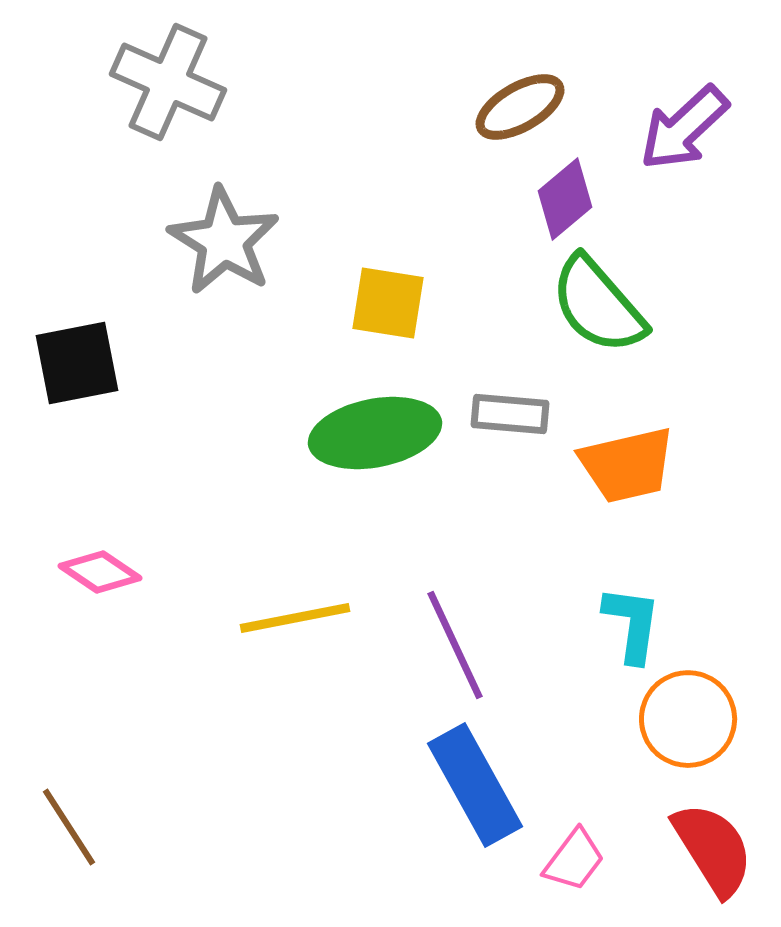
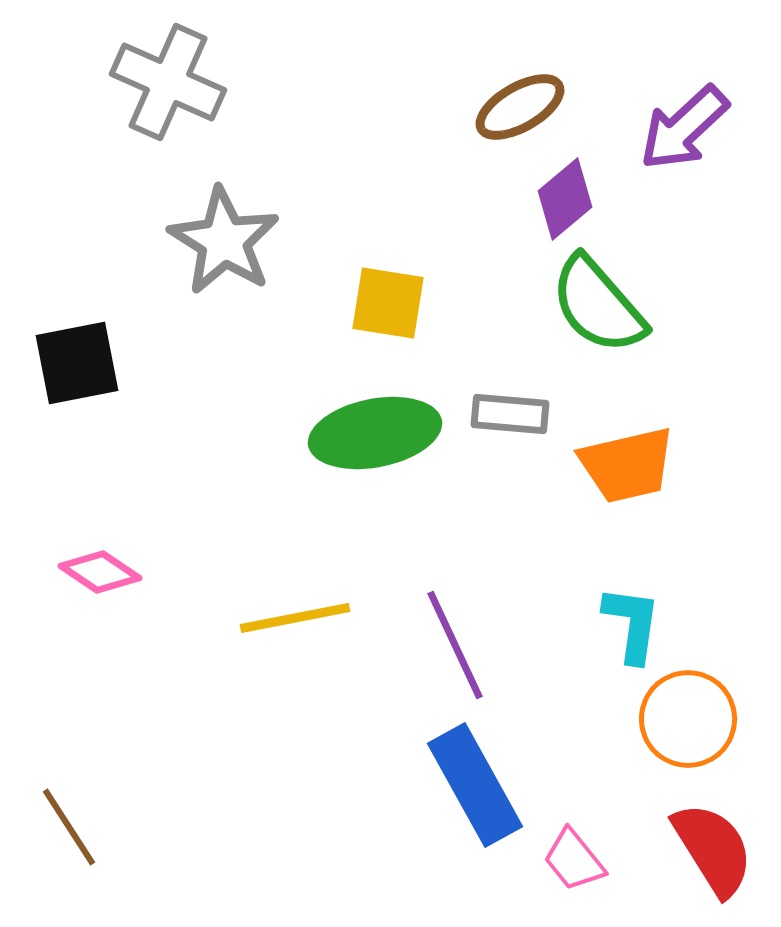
pink trapezoid: rotated 104 degrees clockwise
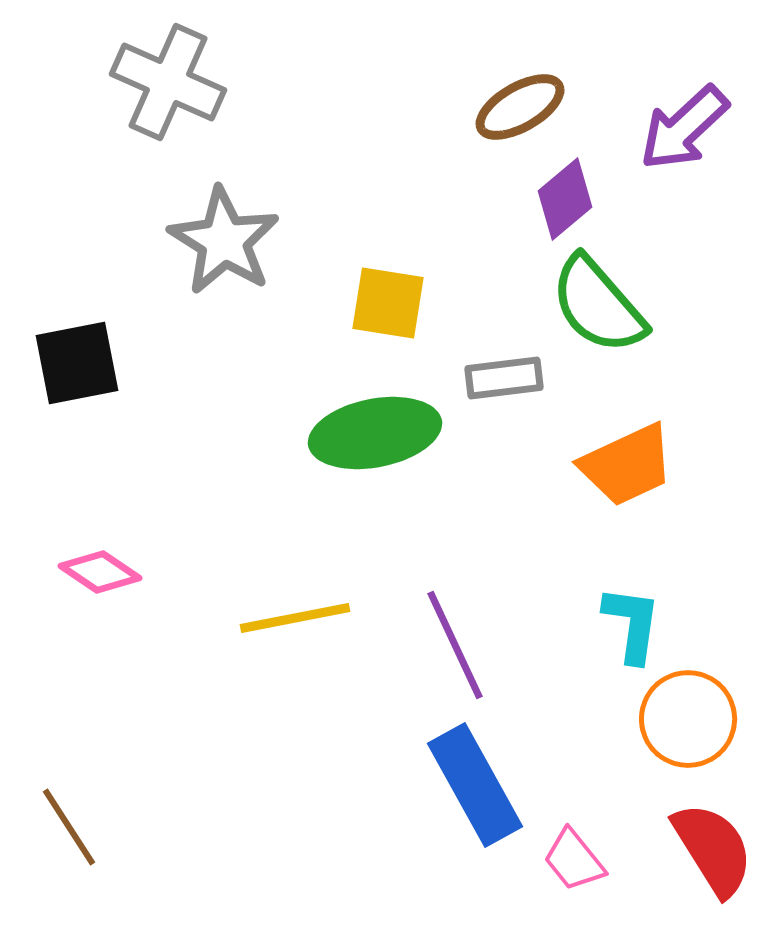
gray rectangle: moved 6 px left, 36 px up; rotated 12 degrees counterclockwise
orange trapezoid: rotated 12 degrees counterclockwise
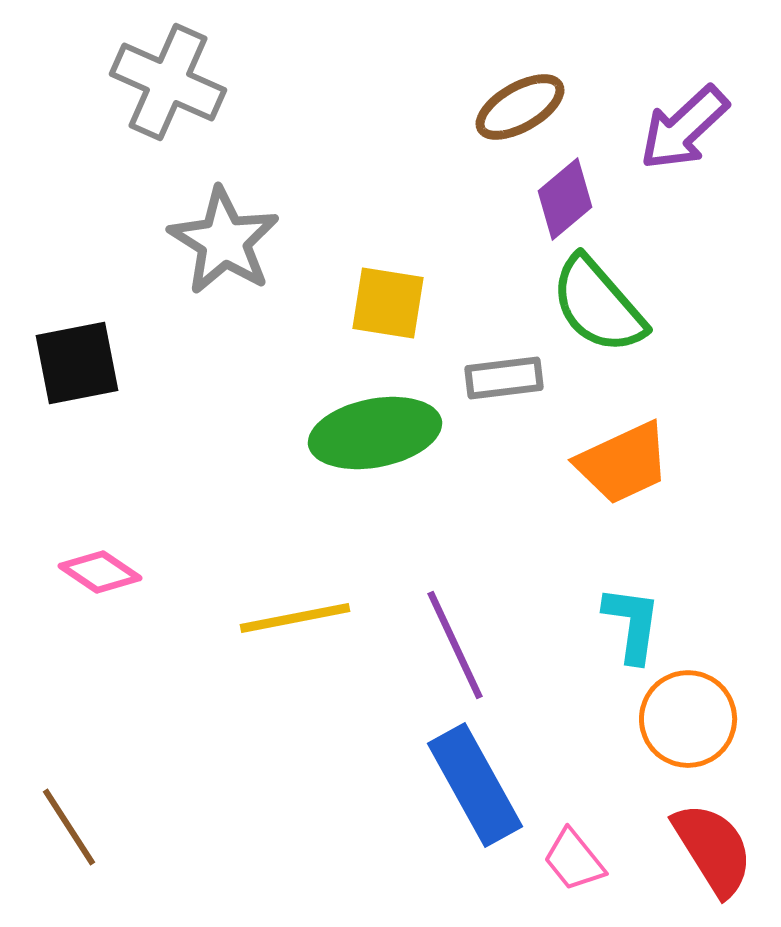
orange trapezoid: moved 4 px left, 2 px up
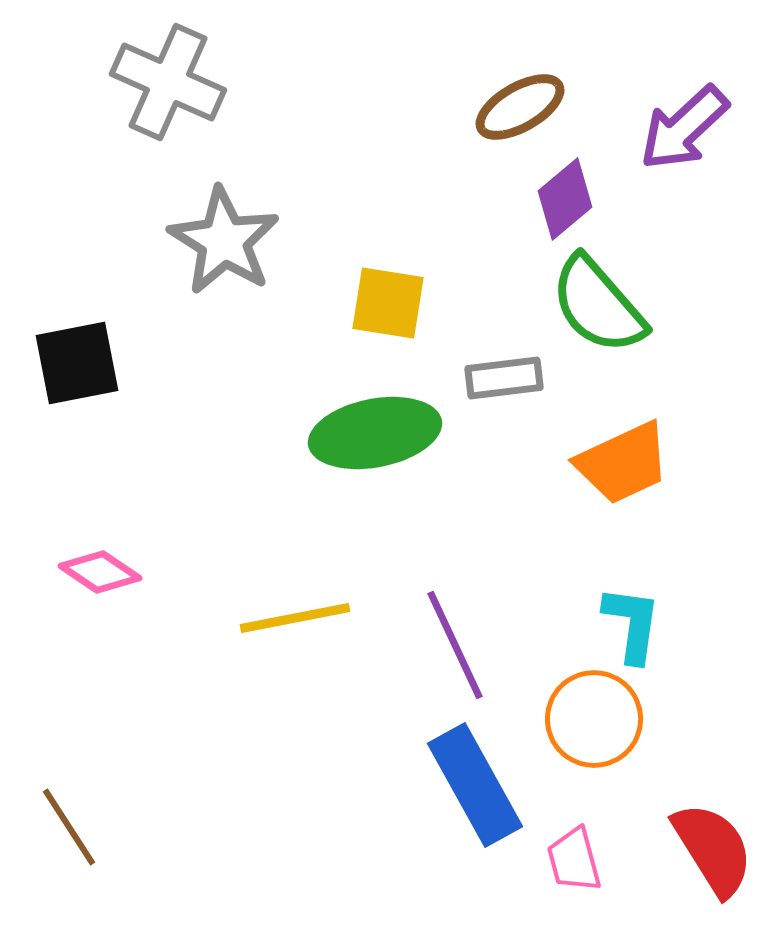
orange circle: moved 94 px left
pink trapezoid: rotated 24 degrees clockwise
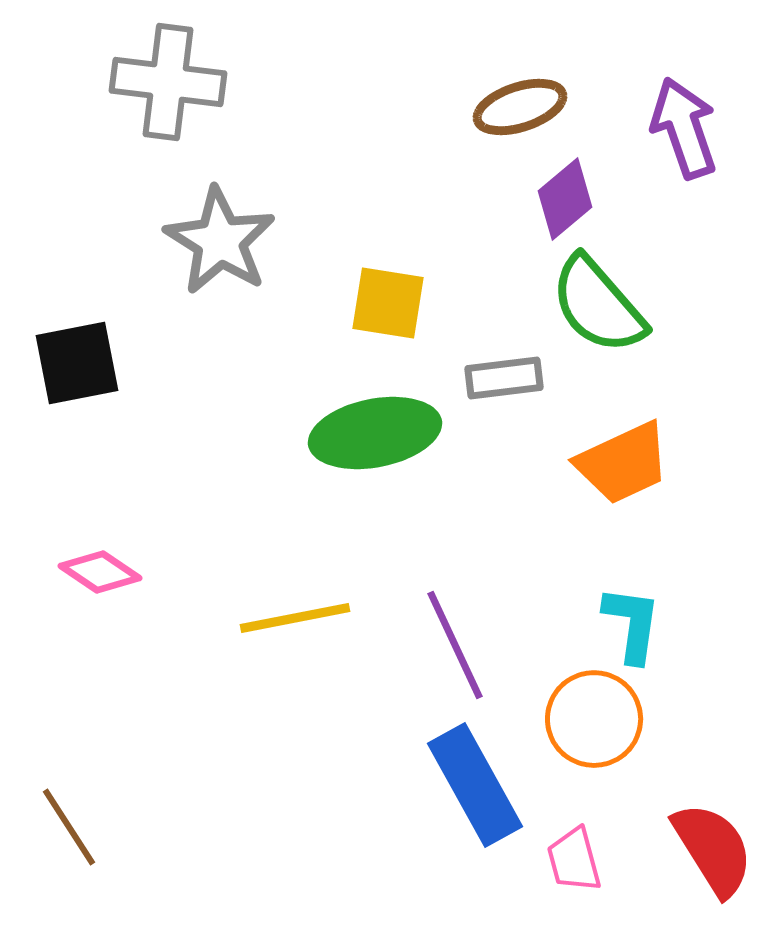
gray cross: rotated 17 degrees counterclockwise
brown ellipse: rotated 12 degrees clockwise
purple arrow: rotated 114 degrees clockwise
gray star: moved 4 px left
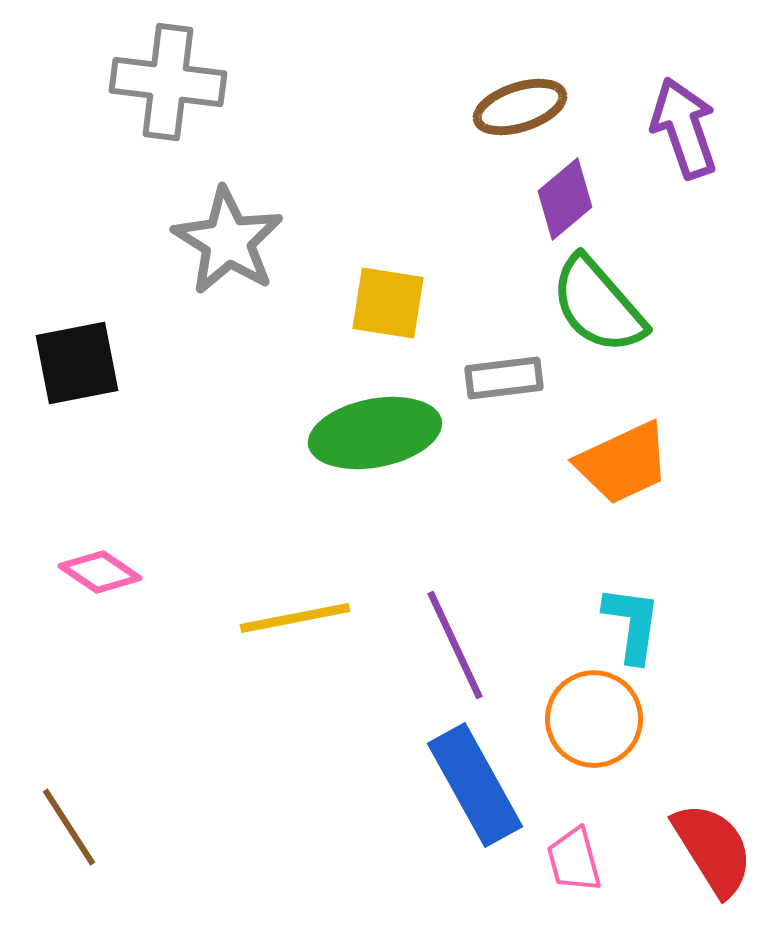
gray star: moved 8 px right
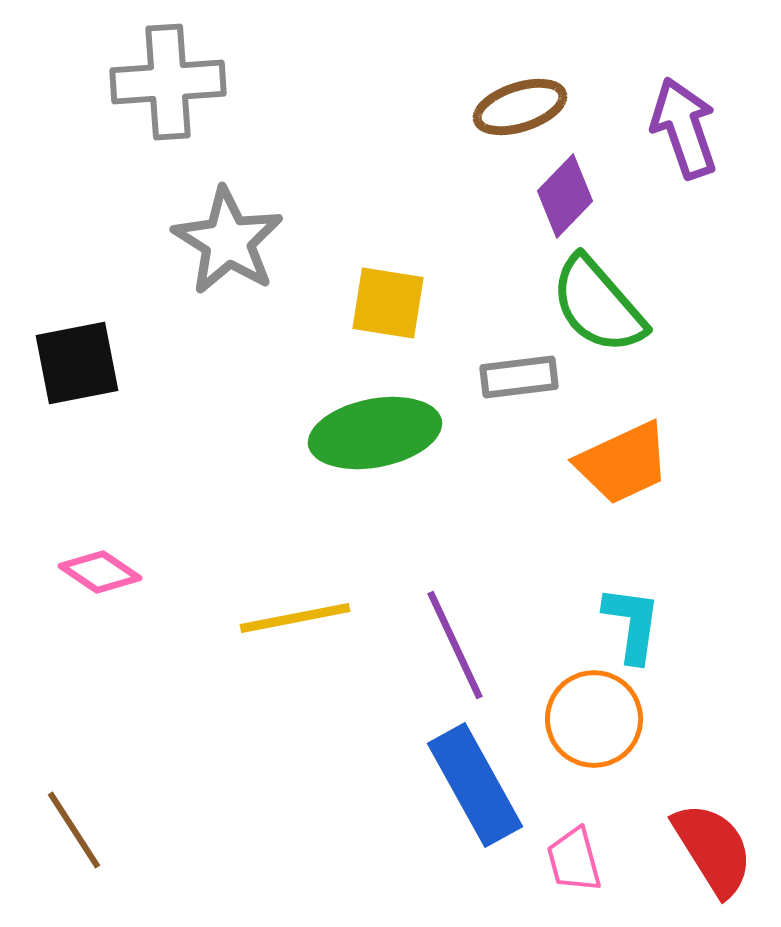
gray cross: rotated 11 degrees counterclockwise
purple diamond: moved 3 px up; rotated 6 degrees counterclockwise
gray rectangle: moved 15 px right, 1 px up
brown line: moved 5 px right, 3 px down
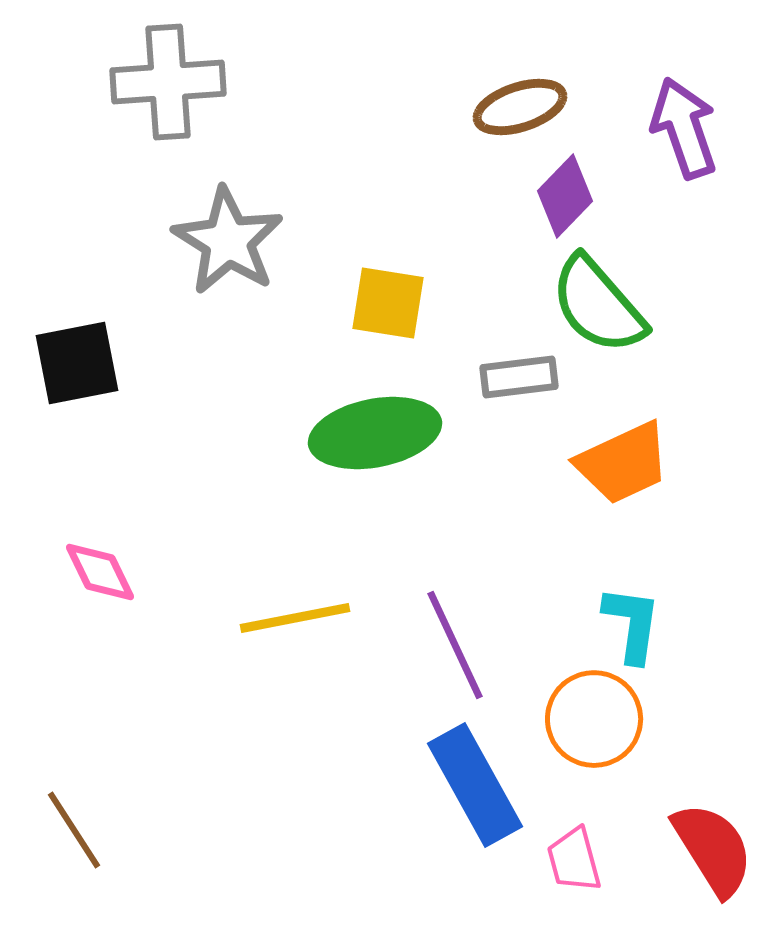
pink diamond: rotated 30 degrees clockwise
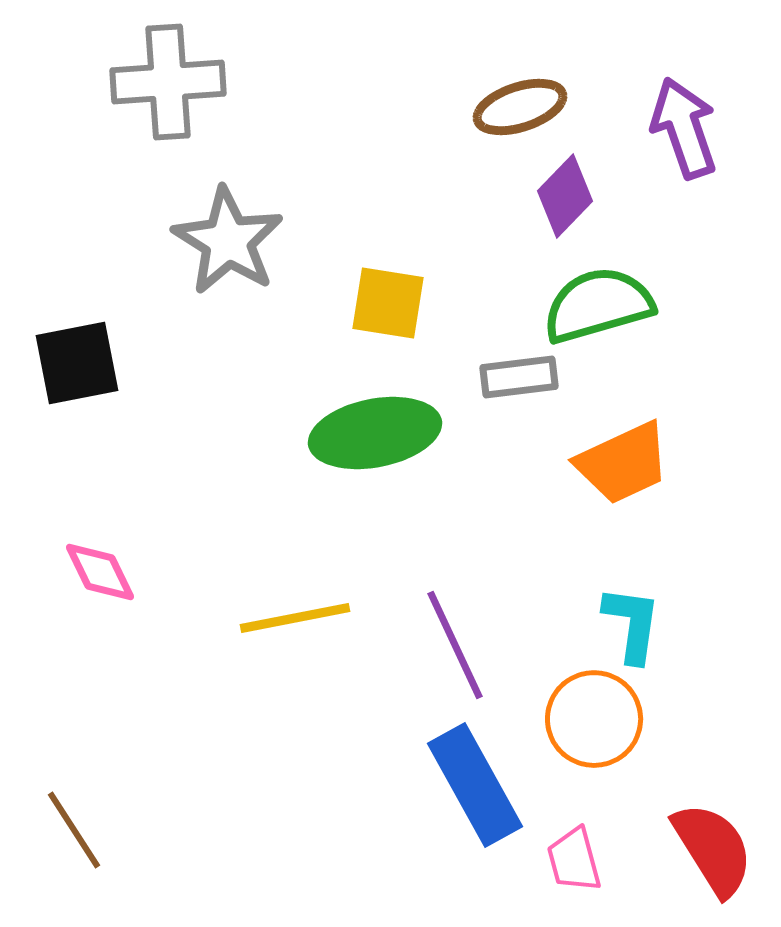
green semicircle: rotated 115 degrees clockwise
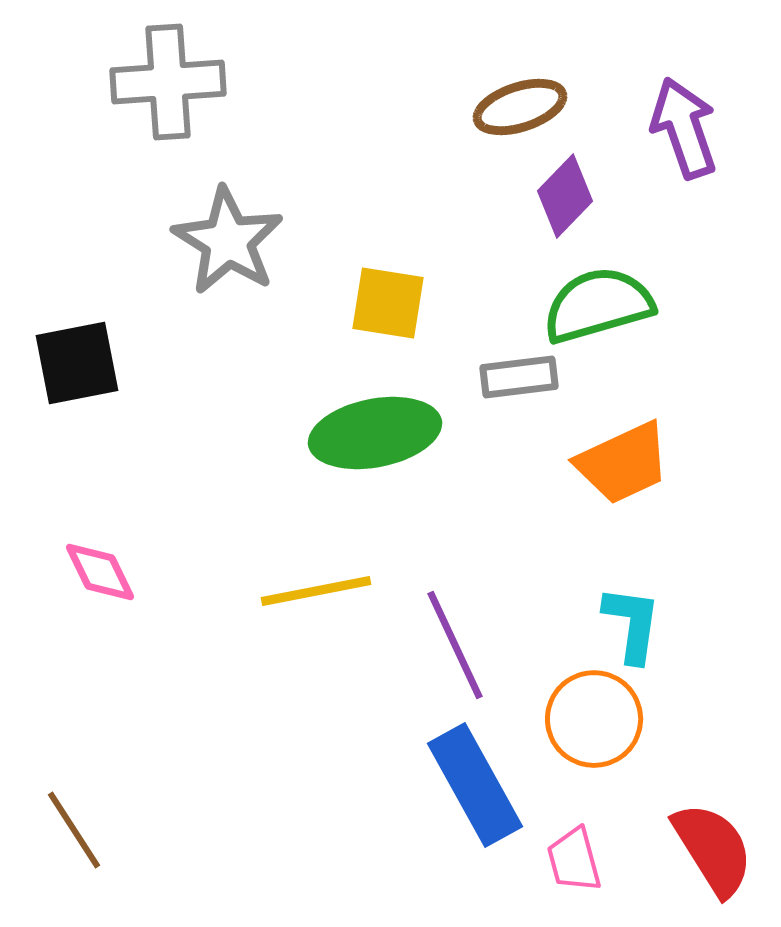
yellow line: moved 21 px right, 27 px up
